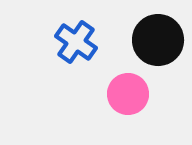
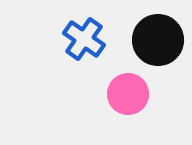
blue cross: moved 8 px right, 3 px up
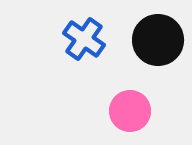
pink circle: moved 2 px right, 17 px down
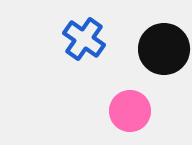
black circle: moved 6 px right, 9 px down
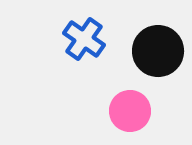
black circle: moved 6 px left, 2 px down
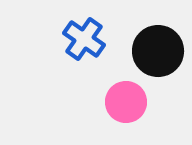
pink circle: moved 4 px left, 9 px up
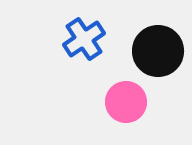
blue cross: rotated 21 degrees clockwise
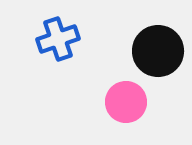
blue cross: moved 26 px left; rotated 15 degrees clockwise
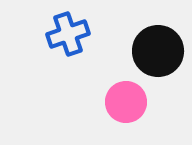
blue cross: moved 10 px right, 5 px up
